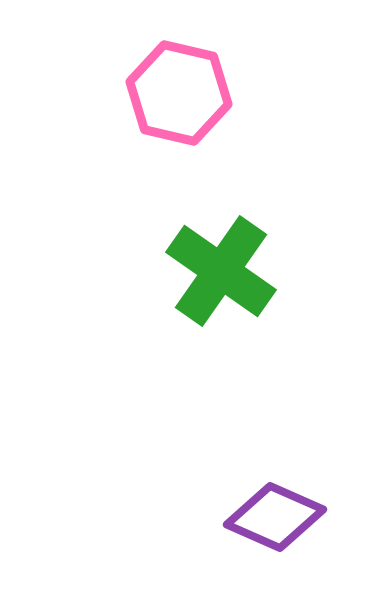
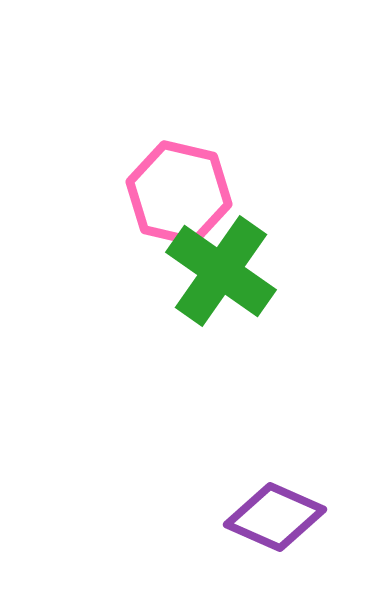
pink hexagon: moved 100 px down
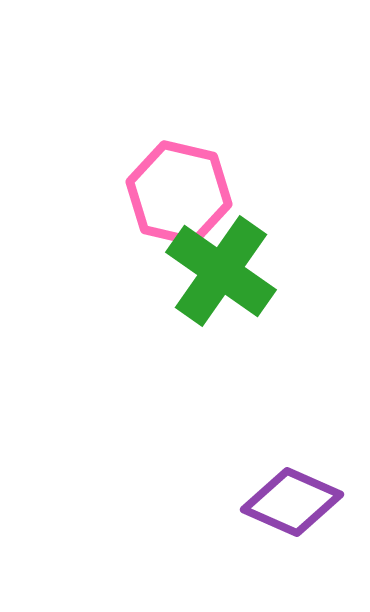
purple diamond: moved 17 px right, 15 px up
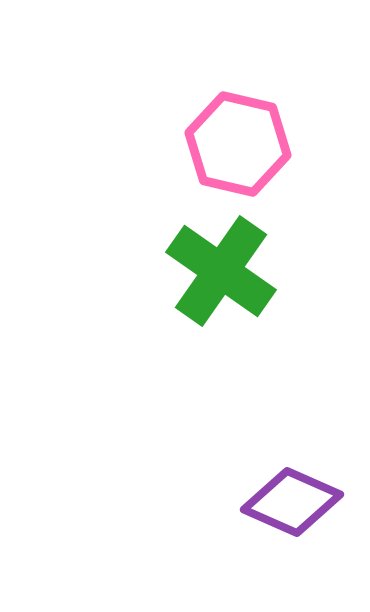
pink hexagon: moved 59 px right, 49 px up
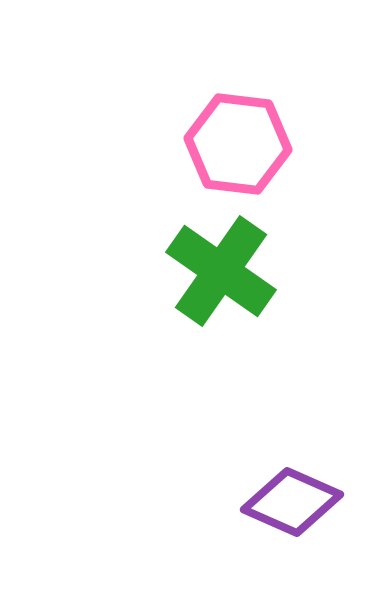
pink hexagon: rotated 6 degrees counterclockwise
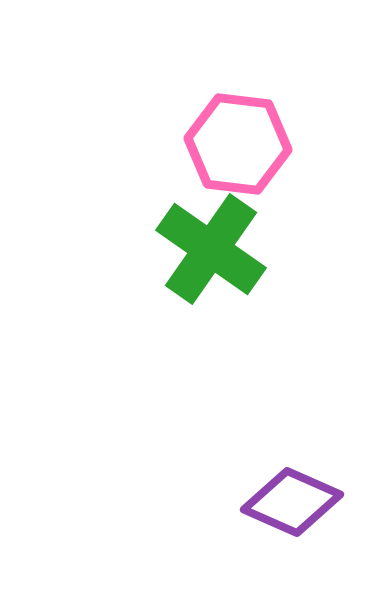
green cross: moved 10 px left, 22 px up
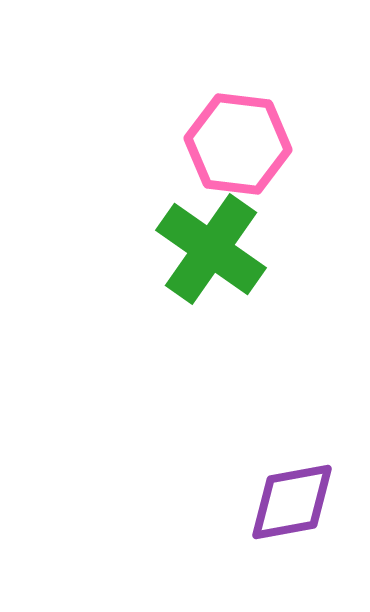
purple diamond: rotated 34 degrees counterclockwise
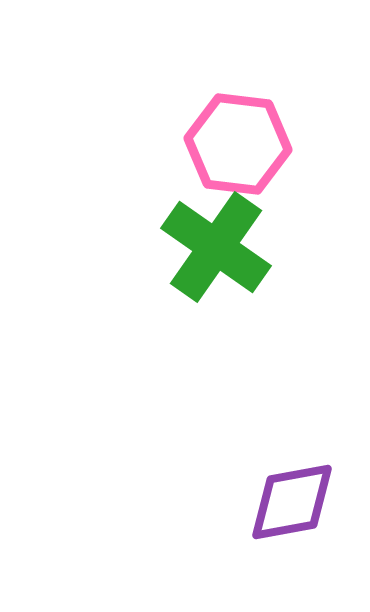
green cross: moved 5 px right, 2 px up
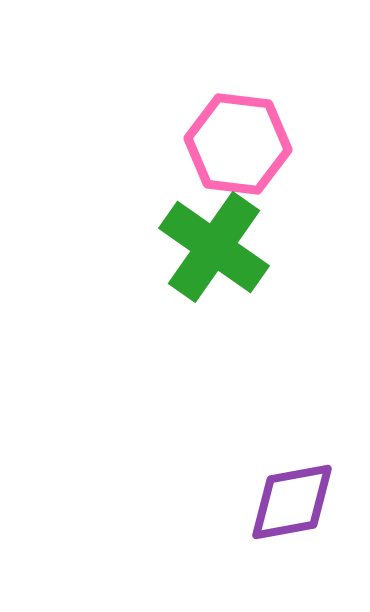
green cross: moved 2 px left
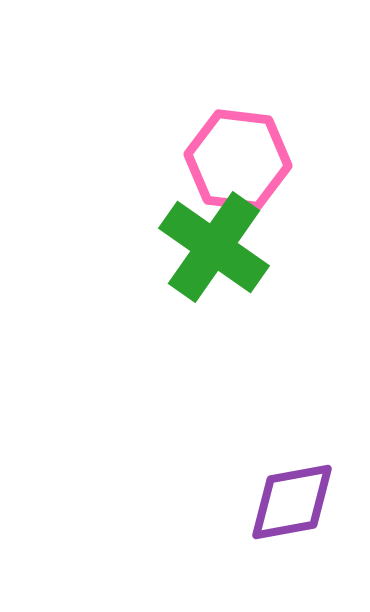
pink hexagon: moved 16 px down
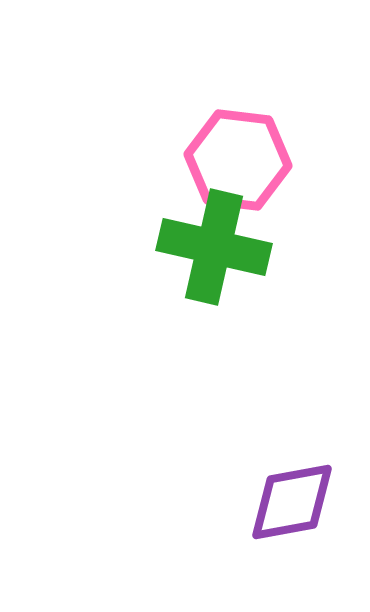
green cross: rotated 22 degrees counterclockwise
